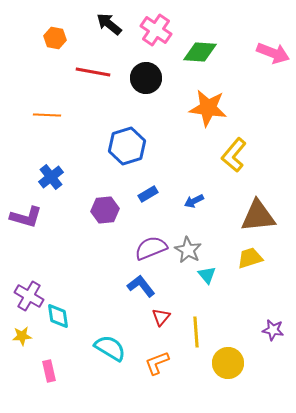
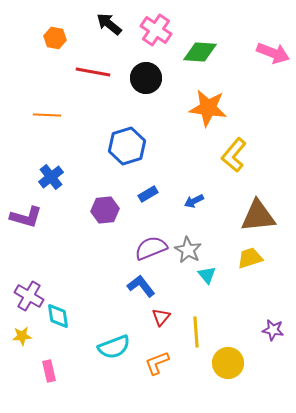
cyan semicircle: moved 4 px right, 1 px up; rotated 128 degrees clockwise
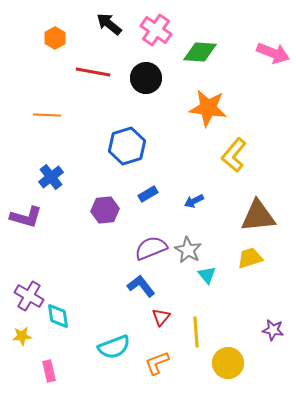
orange hexagon: rotated 20 degrees clockwise
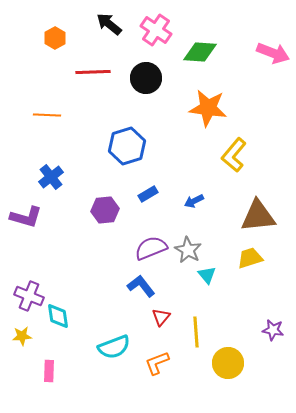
red line: rotated 12 degrees counterclockwise
purple cross: rotated 8 degrees counterclockwise
pink rectangle: rotated 15 degrees clockwise
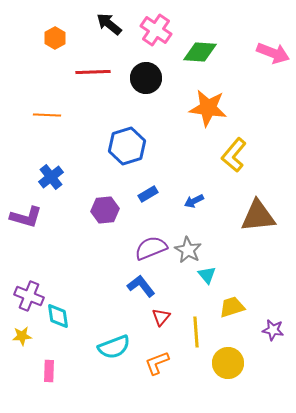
yellow trapezoid: moved 18 px left, 49 px down
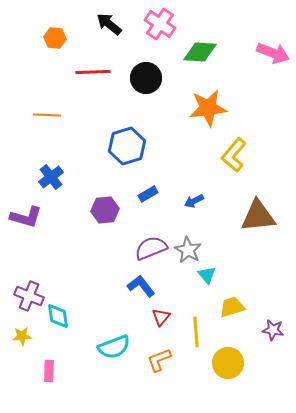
pink cross: moved 4 px right, 6 px up
orange hexagon: rotated 25 degrees counterclockwise
orange star: rotated 15 degrees counterclockwise
orange L-shape: moved 2 px right, 3 px up
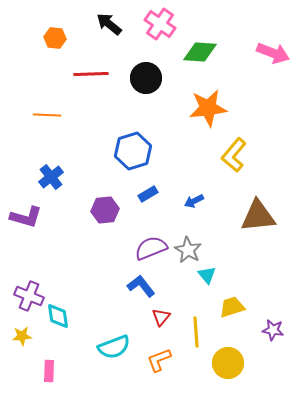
red line: moved 2 px left, 2 px down
blue hexagon: moved 6 px right, 5 px down
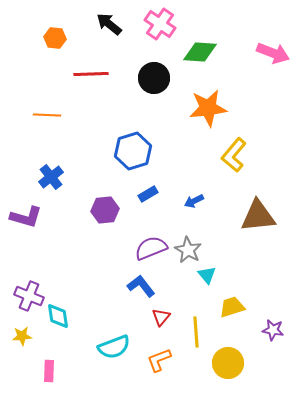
black circle: moved 8 px right
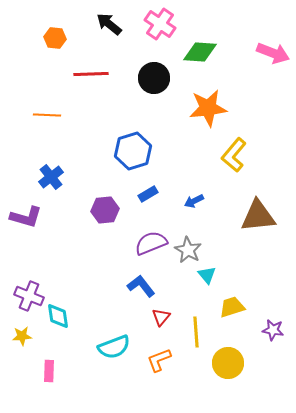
purple semicircle: moved 5 px up
